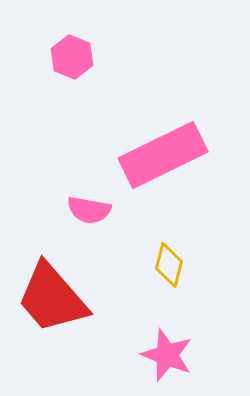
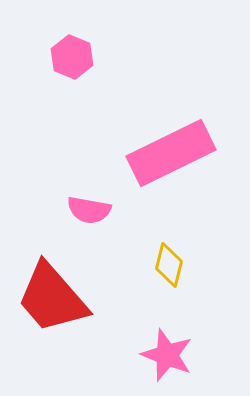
pink rectangle: moved 8 px right, 2 px up
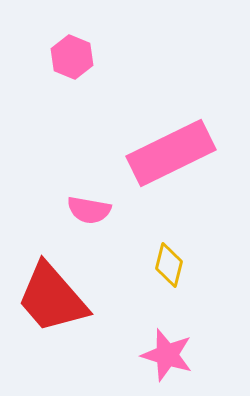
pink star: rotated 4 degrees counterclockwise
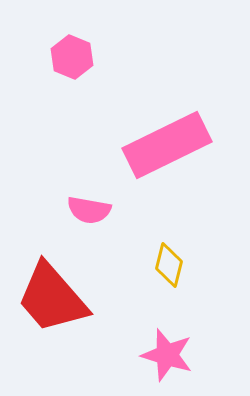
pink rectangle: moved 4 px left, 8 px up
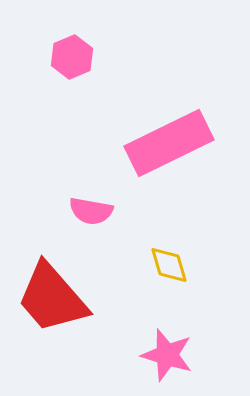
pink hexagon: rotated 15 degrees clockwise
pink rectangle: moved 2 px right, 2 px up
pink semicircle: moved 2 px right, 1 px down
yellow diamond: rotated 30 degrees counterclockwise
